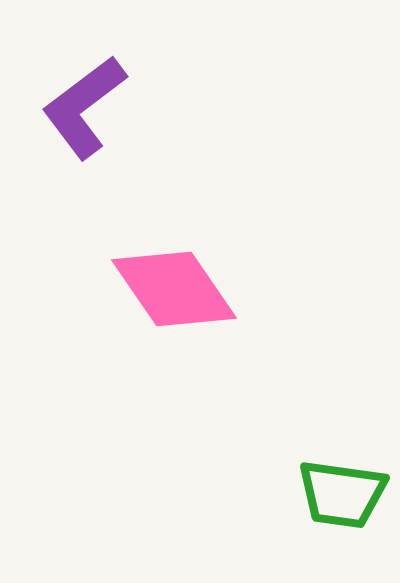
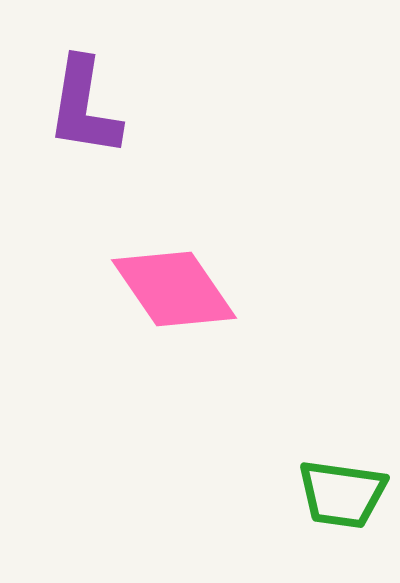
purple L-shape: rotated 44 degrees counterclockwise
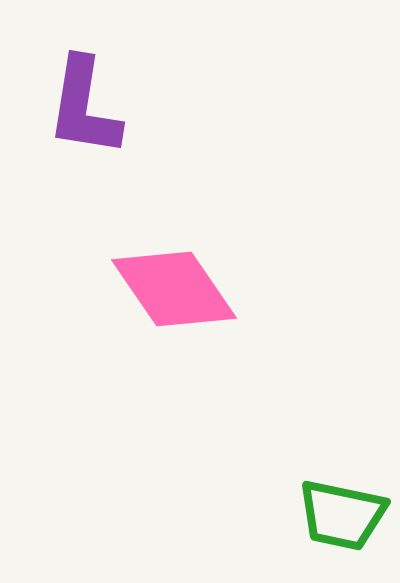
green trapezoid: moved 21 px down; rotated 4 degrees clockwise
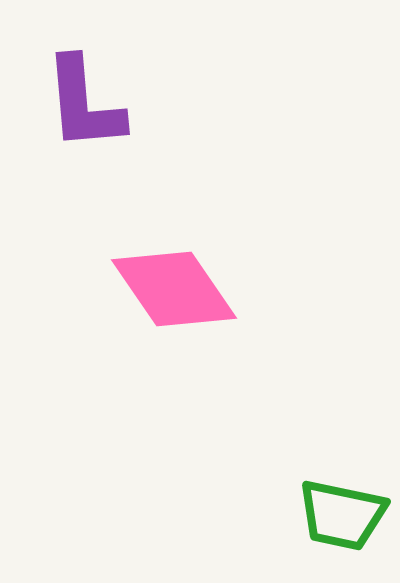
purple L-shape: moved 3 px up; rotated 14 degrees counterclockwise
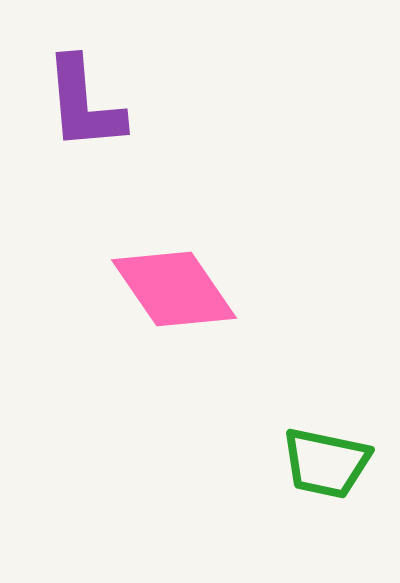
green trapezoid: moved 16 px left, 52 px up
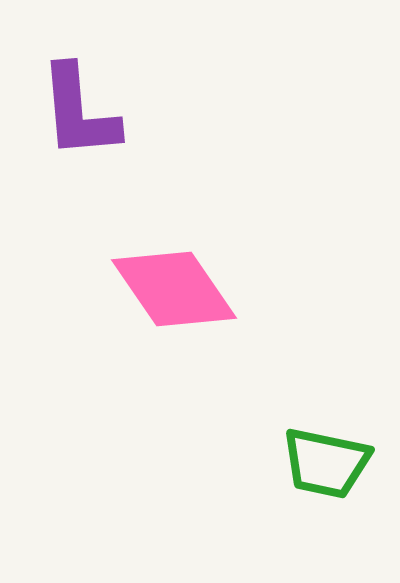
purple L-shape: moved 5 px left, 8 px down
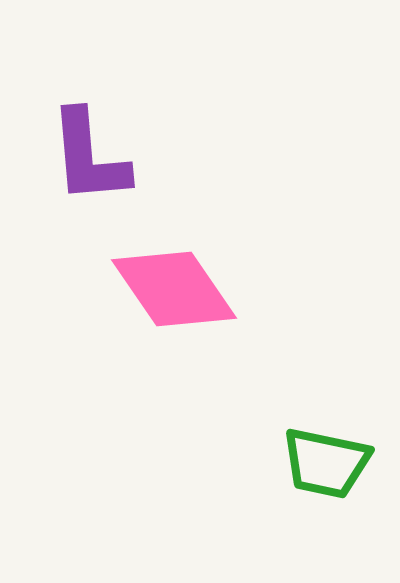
purple L-shape: moved 10 px right, 45 px down
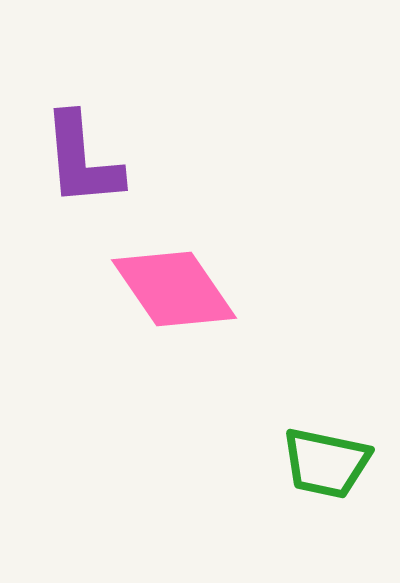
purple L-shape: moved 7 px left, 3 px down
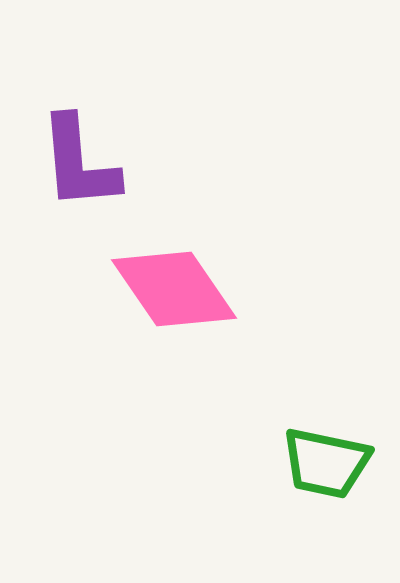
purple L-shape: moved 3 px left, 3 px down
